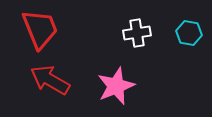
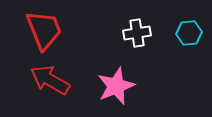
red trapezoid: moved 4 px right, 1 px down
cyan hexagon: rotated 15 degrees counterclockwise
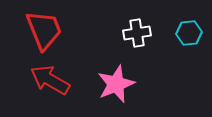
pink star: moved 2 px up
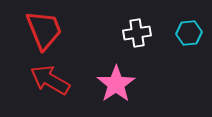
pink star: rotated 12 degrees counterclockwise
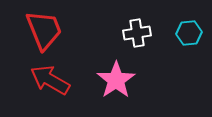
pink star: moved 4 px up
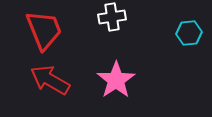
white cross: moved 25 px left, 16 px up
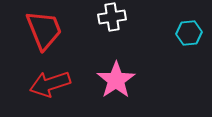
red arrow: moved 4 px down; rotated 48 degrees counterclockwise
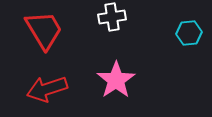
red trapezoid: rotated 9 degrees counterclockwise
red arrow: moved 3 px left, 5 px down
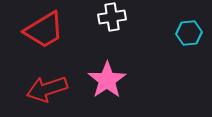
red trapezoid: rotated 90 degrees clockwise
pink star: moved 9 px left
